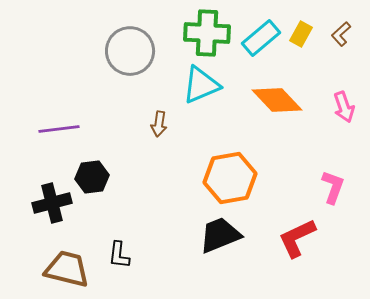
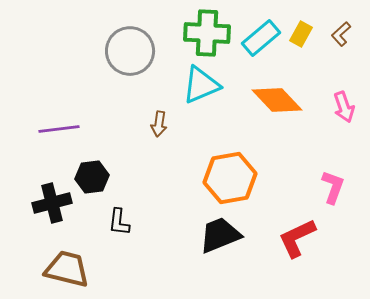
black L-shape: moved 33 px up
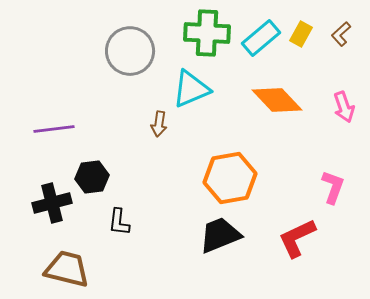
cyan triangle: moved 10 px left, 4 px down
purple line: moved 5 px left
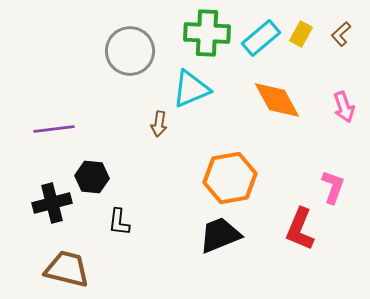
orange diamond: rotated 15 degrees clockwise
black hexagon: rotated 12 degrees clockwise
red L-shape: moved 3 px right, 9 px up; rotated 42 degrees counterclockwise
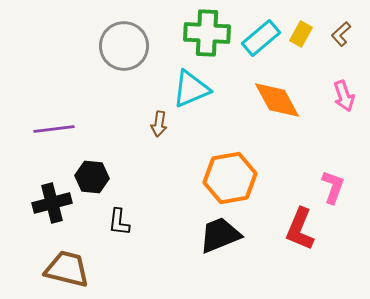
gray circle: moved 6 px left, 5 px up
pink arrow: moved 11 px up
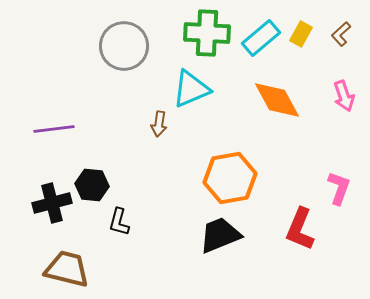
black hexagon: moved 8 px down
pink L-shape: moved 6 px right, 1 px down
black L-shape: rotated 8 degrees clockwise
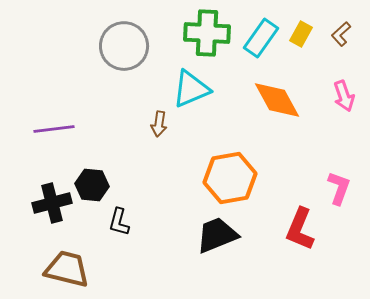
cyan rectangle: rotated 15 degrees counterclockwise
black trapezoid: moved 3 px left
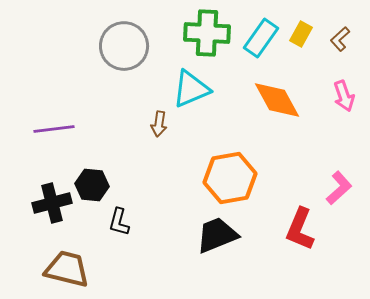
brown L-shape: moved 1 px left, 5 px down
pink L-shape: rotated 28 degrees clockwise
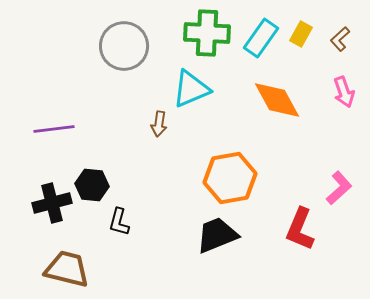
pink arrow: moved 4 px up
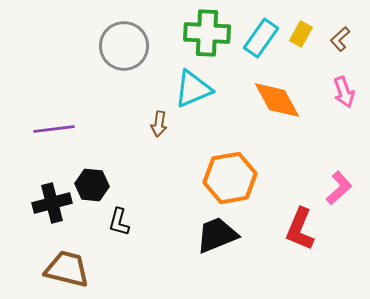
cyan triangle: moved 2 px right
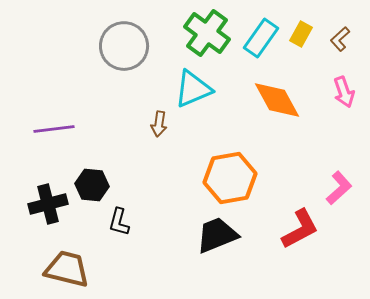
green cross: rotated 33 degrees clockwise
black cross: moved 4 px left, 1 px down
red L-shape: rotated 141 degrees counterclockwise
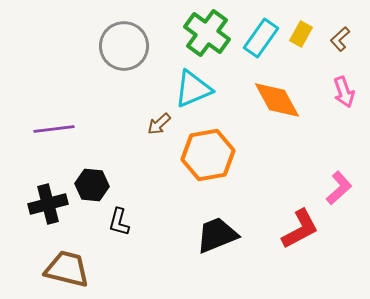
brown arrow: rotated 40 degrees clockwise
orange hexagon: moved 22 px left, 23 px up
